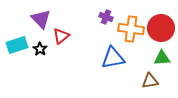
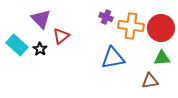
orange cross: moved 3 px up
cyan rectangle: rotated 60 degrees clockwise
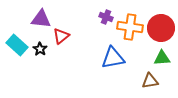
purple triangle: rotated 40 degrees counterclockwise
orange cross: moved 1 px left, 1 px down
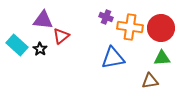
purple triangle: moved 2 px right, 1 px down
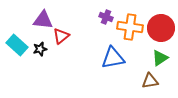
black star: rotated 24 degrees clockwise
green triangle: moved 2 px left; rotated 30 degrees counterclockwise
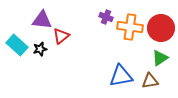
purple triangle: moved 1 px left
blue triangle: moved 8 px right, 18 px down
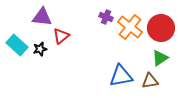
purple triangle: moved 3 px up
orange cross: rotated 30 degrees clockwise
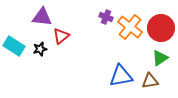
cyan rectangle: moved 3 px left, 1 px down; rotated 10 degrees counterclockwise
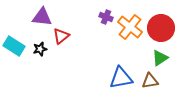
blue triangle: moved 2 px down
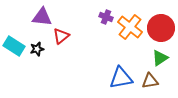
black star: moved 3 px left
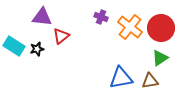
purple cross: moved 5 px left
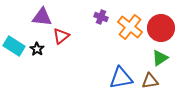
black star: rotated 24 degrees counterclockwise
